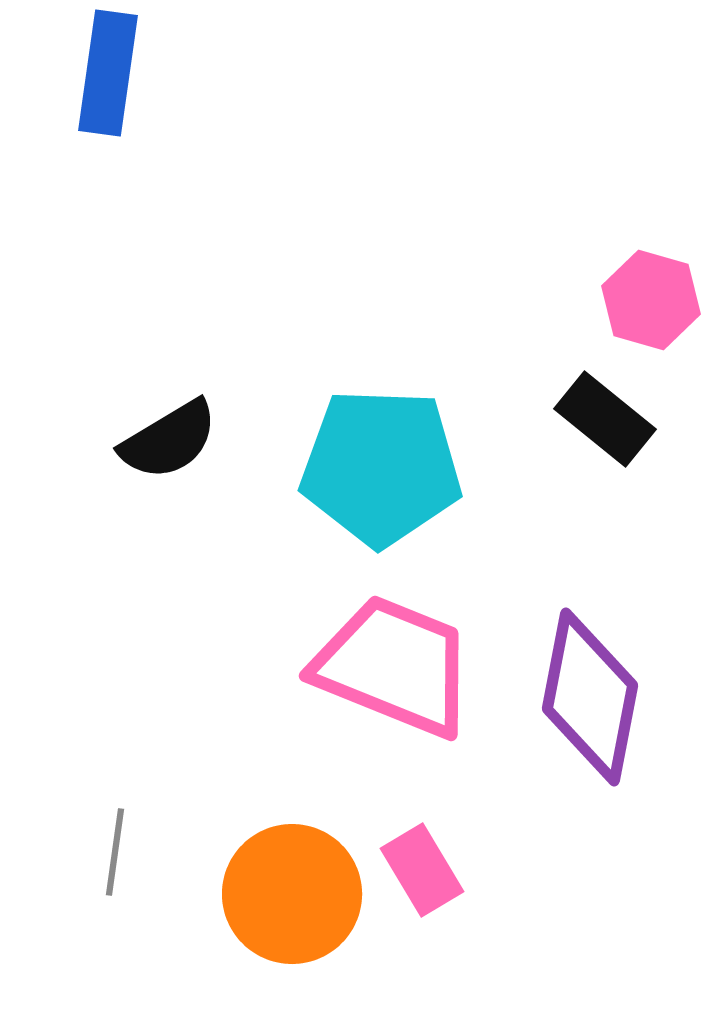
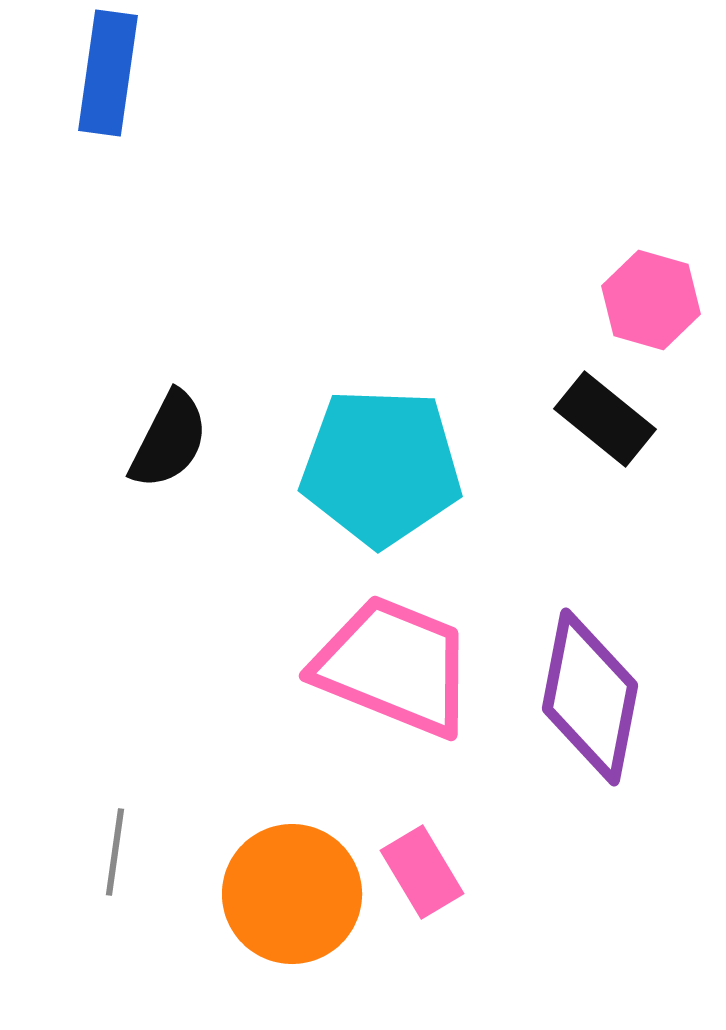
black semicircle: rotated 32 degrees counterclockwise
pink rectangle: moved 2 px down
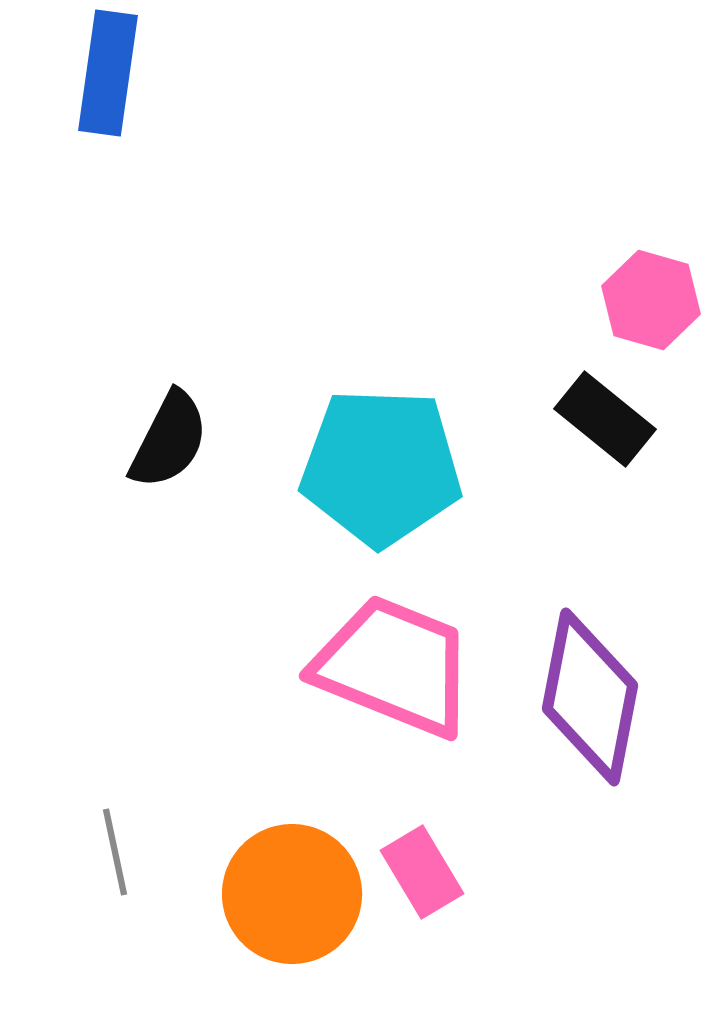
gray line: rotated 20 degrees counterclockwise
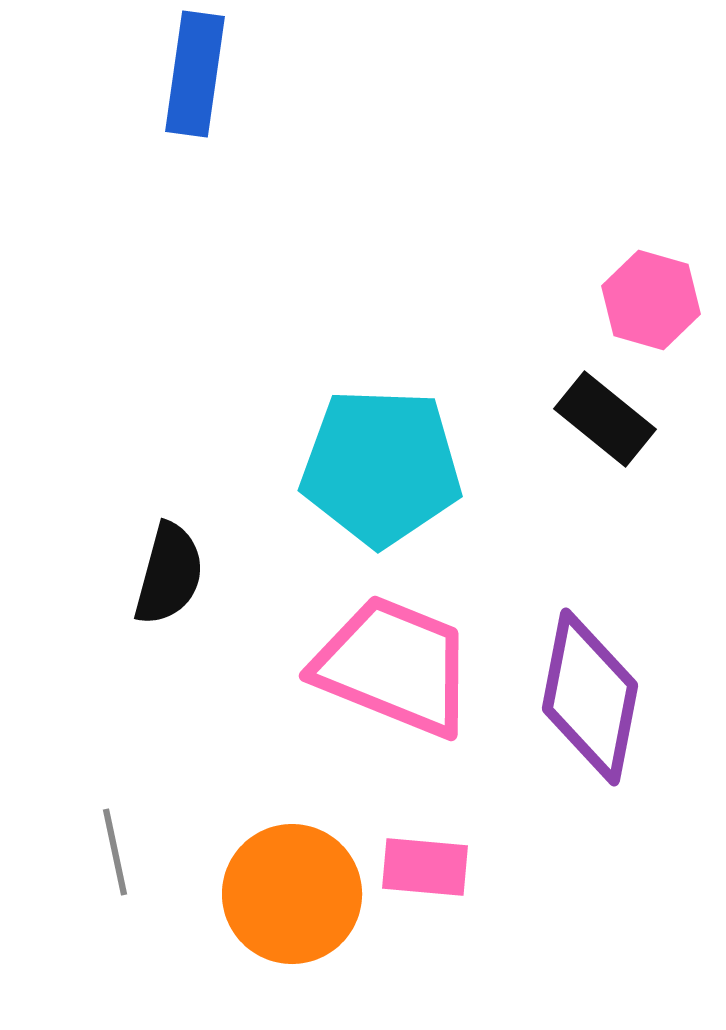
blue rectangle: moved 87 px right, 1 px down
black semicircle: moved 134 px down; rotated 12 degrees counterclockwise
pink rectangle: moved 3 px right, 5 px up; rotated 54 degrees counterclockwise
